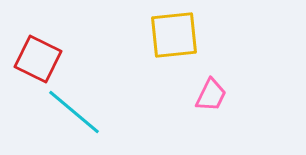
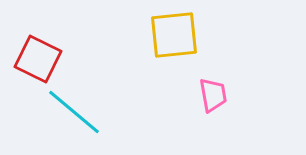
pink trapezoid: moved 2 px right; rotated 36 degrees counterclockwise
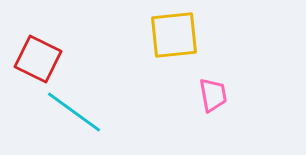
cyan line: rotated 4 degrees counterclockwise
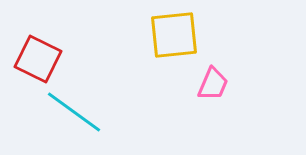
pink trapezoid: moved 11 px up; rotated 33 degrees clockwise
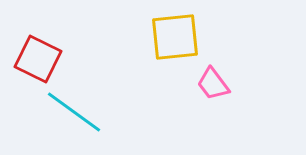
yellow square: moved 1 px right, 2 px down
pink trapezoid: rotated 120 degrees clockwise
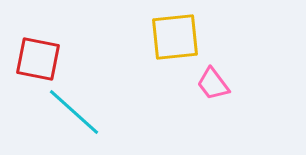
red square: rotated 15 degrees counterclockwise
cyan line: rotated 6 degrees clockwise
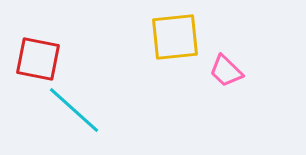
pink trapezoid: moved 13 px right, 13 px up; rotated 9 degrees counterclockwise
cyan line: moved 2 px up
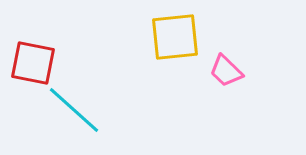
red square: moved 5 px left, 4 px down
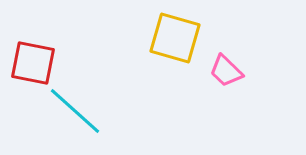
yellow square: moved 1 px down; rotated 22 degrees clockwise
cyan line: moved 1 px right, 1 px down
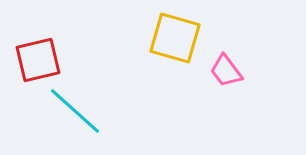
red square: moved 5 px right, 3 px up; rotated 24 degrees counterclockwise
pink trapezoid: rotated 9 degrees clockwise
